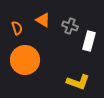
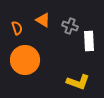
white rectangle: rotated 18 degrees counterclockwise
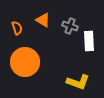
orange circle: moved 2 px down
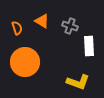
orange triangle: moved 1 px left, 1 px down
white rectangle: moved 5 px down
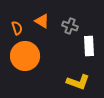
orange circle: moved 6 px up
